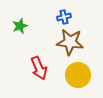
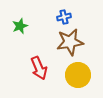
brown star: rotated 16 degrees counterclockwise
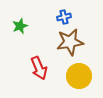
yellow circle: moved 1 px right, 1 px down
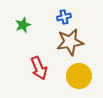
green star: moved 3 px right, 1 px up
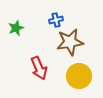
blue cross: moved 8 px left, 3 px down
green star: moved 7 px left, 3 px down
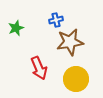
yellow circle: moved 3 px left, 3 px down
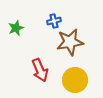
blue cross: moved 2 px left, 1 px down
red arrow: moved 1 px right, 2 px down
yellow circle: moved 1 px left, 1 px down
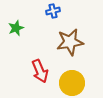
blue cross: moved 1 px left, 10 px up
red arrow: moved 1 px down
yellow circle: moved 3 px left, 3 px down
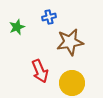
blue cross: moved 4 px left, 6 px down
green star: moved 1 px right, 1 px up
